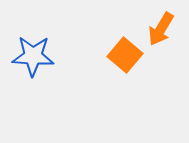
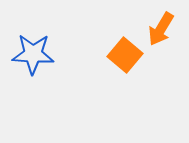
blue star: moved 2 px up
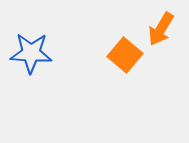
blue star: moved 2 px left, 1 px up
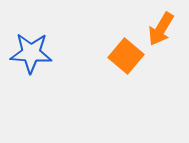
orange square: moved 1 px right, 1 px down
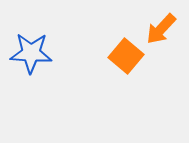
orange arrow: rotated 12 degrees clockwise
